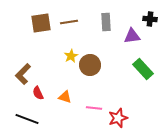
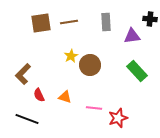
green rectangle: moved 6 px left, 2 px down
red semicircle: moved 1 px right, 2 px down
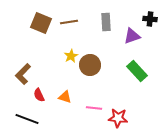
brown square: rotated 30 degrees clockwise
purple triangle: rotated 12 degrees counterclockwise
red star: rotated 24 degrees clockwise
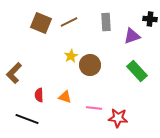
brown line: rotated 18 degrees counterclockwise
brown L-shape: moved 9 px left, 1 px up
red semicircle: rotated 24 degrees clockwise
